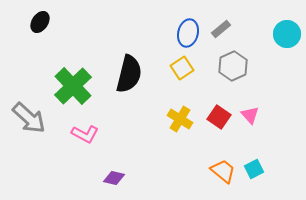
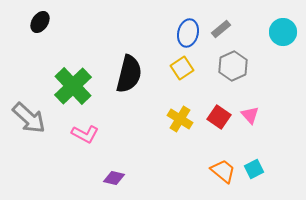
cyan circle: moved 4 px left, 2 px up
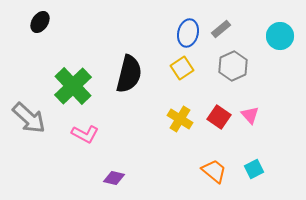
cyan circle: moved 3 px left, 4 px down
orange trapezoid: moved 9 px left
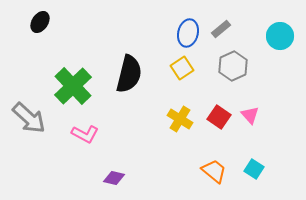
cyan square: rotated 30 degrees counterclockwise
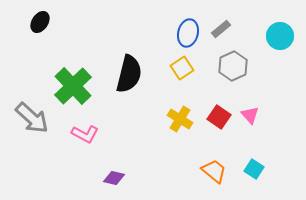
gray arrow: moved 3 px right
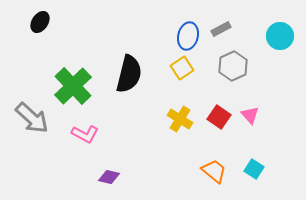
gray rectangle: rotated 12 degrees clockwise
blue ellipse: moved 3 px down
purple diamond: moved 5 px left, 1 px up
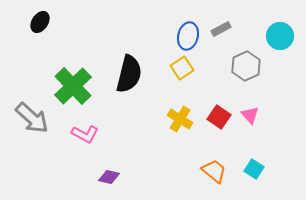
gray hexagon: moved 13 px right
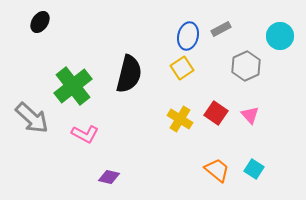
green cross: rotated 6 degrees clockwise
red square: moved 3 px left, 4 px up
orange trapezoid: moved 3 px right, 1 px up
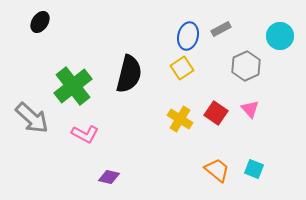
pink triangle: moved 6 px up
cyan square: rotated 12 degrees counterclockwise
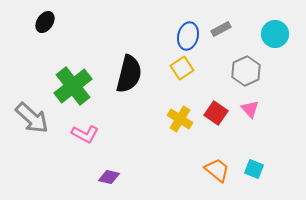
black ellipse: moved 5 px right
cyan circle: moved 5 px left, 2 px up
gray hexagon: moved 5 px down
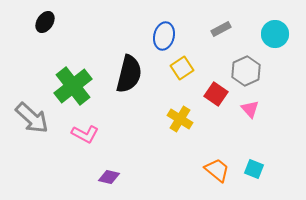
blue ellipse: moved 24 px left
red square: moved 19 px up
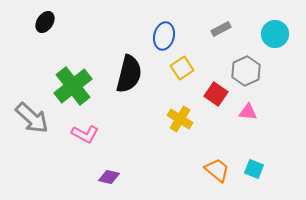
pink triangle: moved 2 px left, 3 px down; rotated 42 degrees counterclockwise
